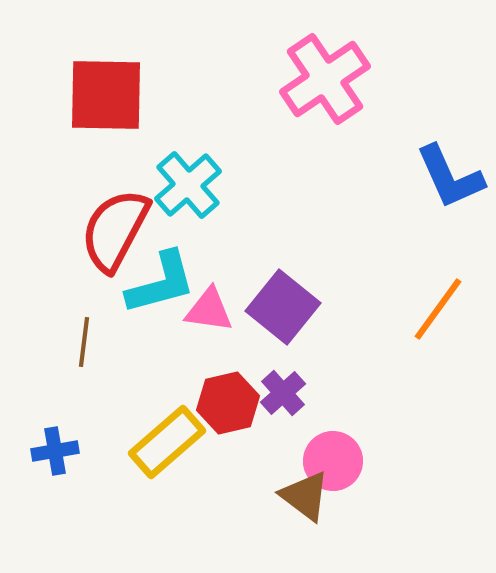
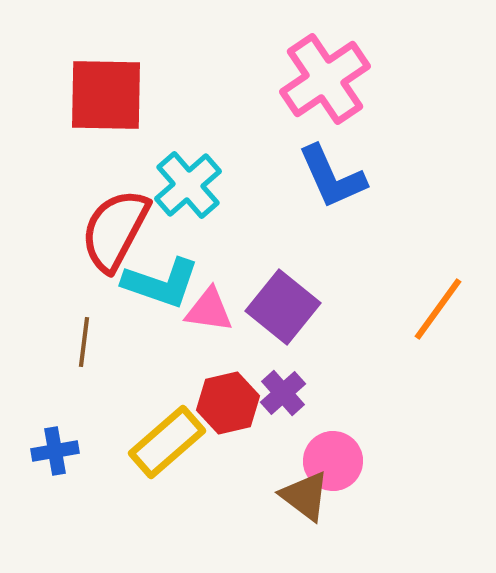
blue L-shape: moved 118 px left
cyan L-shape: rotated 34 degrees clockwise
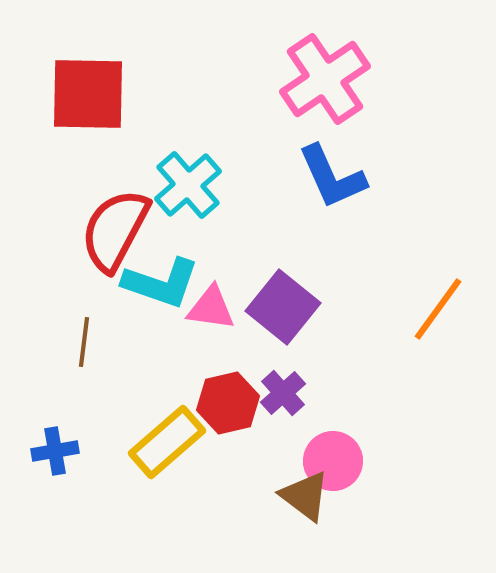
red square: moved 18 px left, 1 px up
pink triangle: moved 2 px right, 2 px up
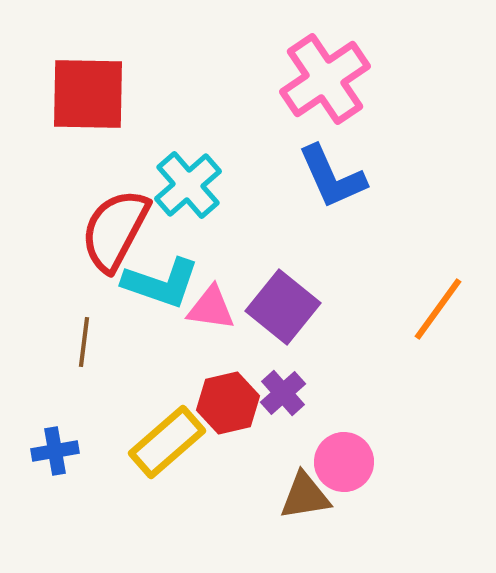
pink circle: moved 11 px right, 1 px down
brown triangle: rotated 46 degrees counterclockwise
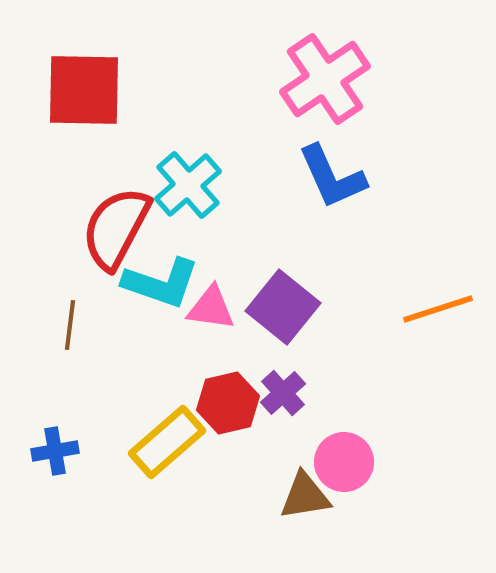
red square: moved 4 px left, 4 px up
red semicircle: moved 1 px right, 2 px up
orange line: rotated 36 degrees clockwise
brown line: moved 14 px left, 17 px up
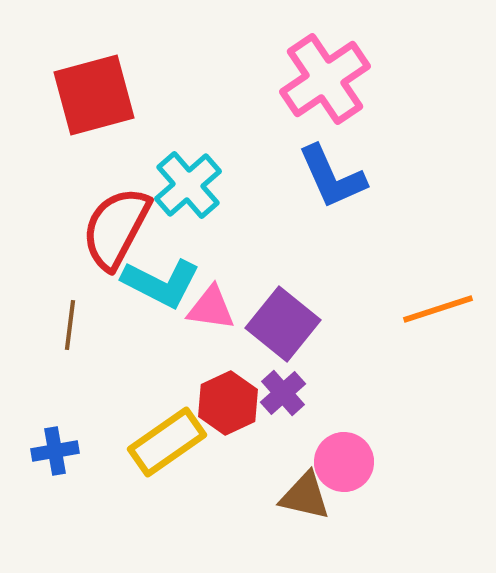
red square: moved 10 px right, 5 px down; rotated 16 degrees counterclockwise
cyan L-shape: rotated 8 degrees clockwise
purple square: moved 17 px down
red hexagon: rotated 12 degrees counterclockwise
yellow rectangle: rotated 6 degrees clockwise
brown triangle: rotated 22 degrees clockwise
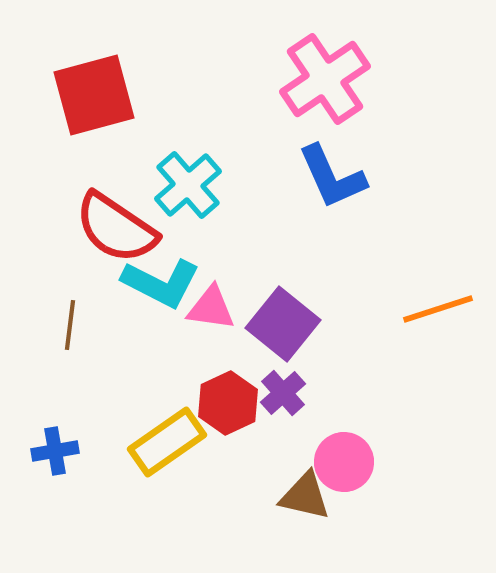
red semicircle: rotated 84 degrees counterclockwise
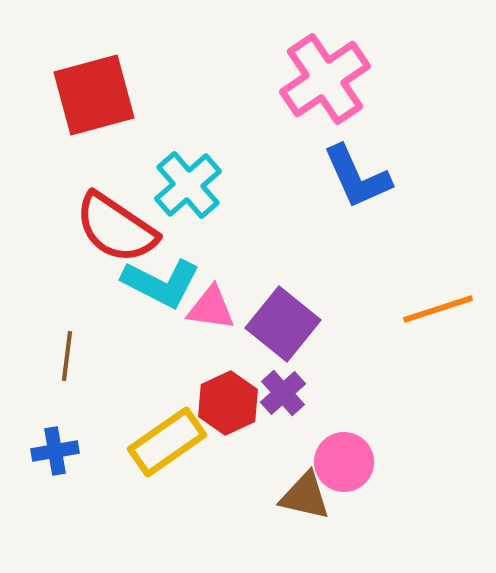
blue L-shape: moved 25 px right
brown line: moved 3 px left, 31 px down
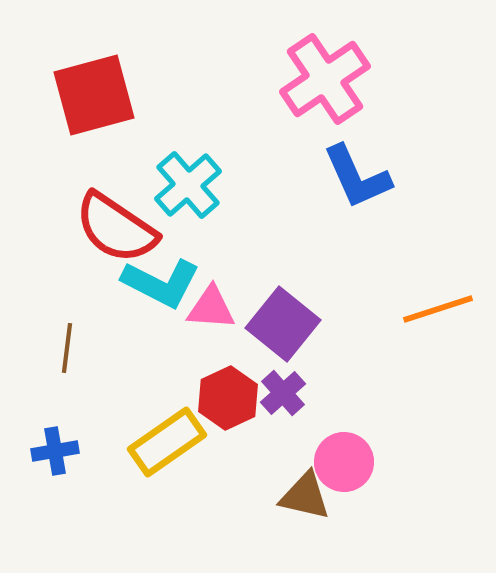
pink triangle: rotated 4 degrees counterclockwise
brown line: moved 8 px up
red hexagon: moved 5 px up
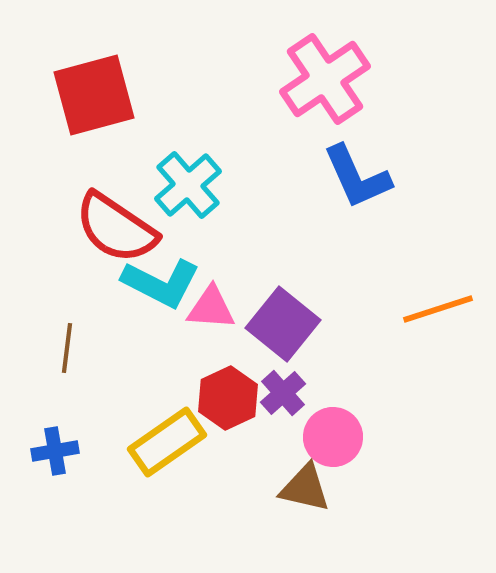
pink circle: moved 11 px left, 25 px up
brown triangle: moved 8 px up
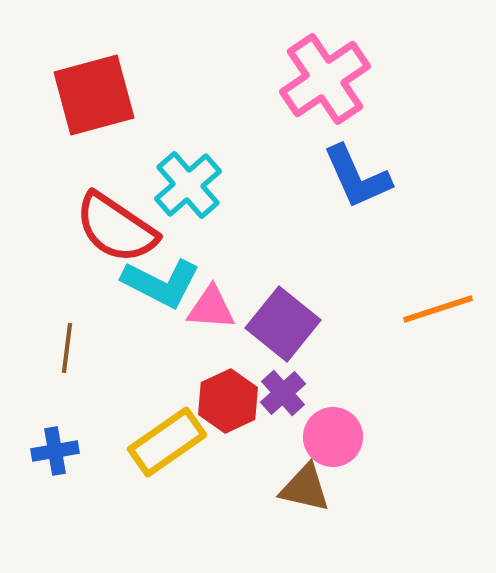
red hexagon: moved 3 px down
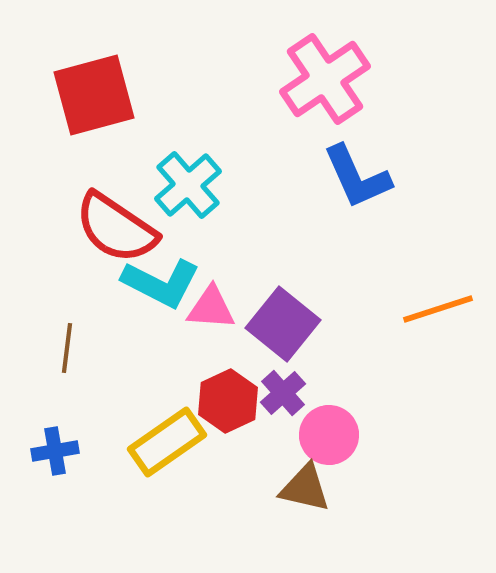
pink circle: moved 4 px left, 2 px up
